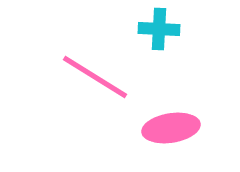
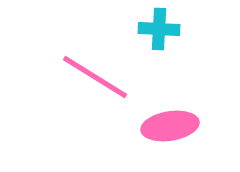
pink ellipse: moved 1 px left, 2 px up
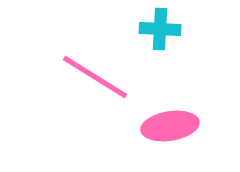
cyan cross: moved 1 px right
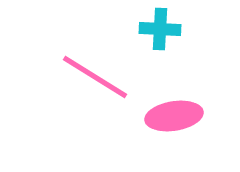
pink ellipse: moved 4 px right, 10 px up
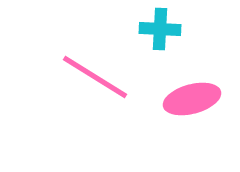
pink ellipse: moved 18 px right, 17 px up; rotated 6 degrees counterclockwise
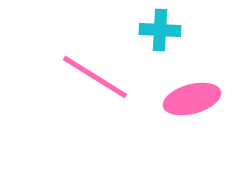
cyan cross: moved 1 px down
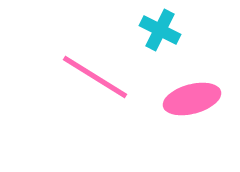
cyan cross: rotated 24 degrees clockwise
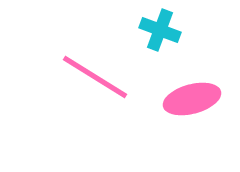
cyan cross: rotated 6 degrees counterclockwise
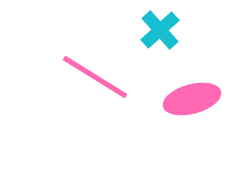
cyan cross: rotated 27 degrees clockwise
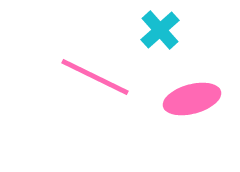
pink line: rotated 6 degrees counterclockwise
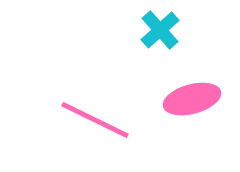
pink line: moved 43 px down
